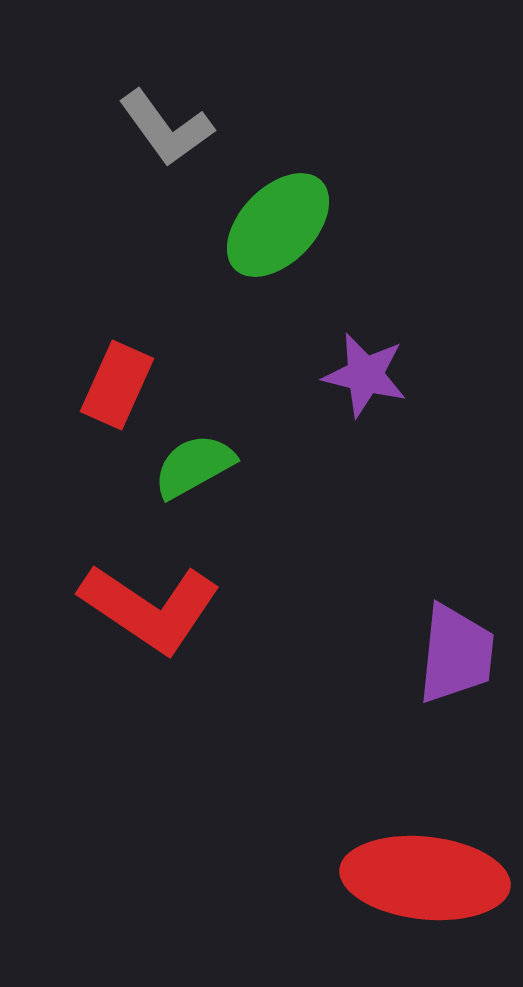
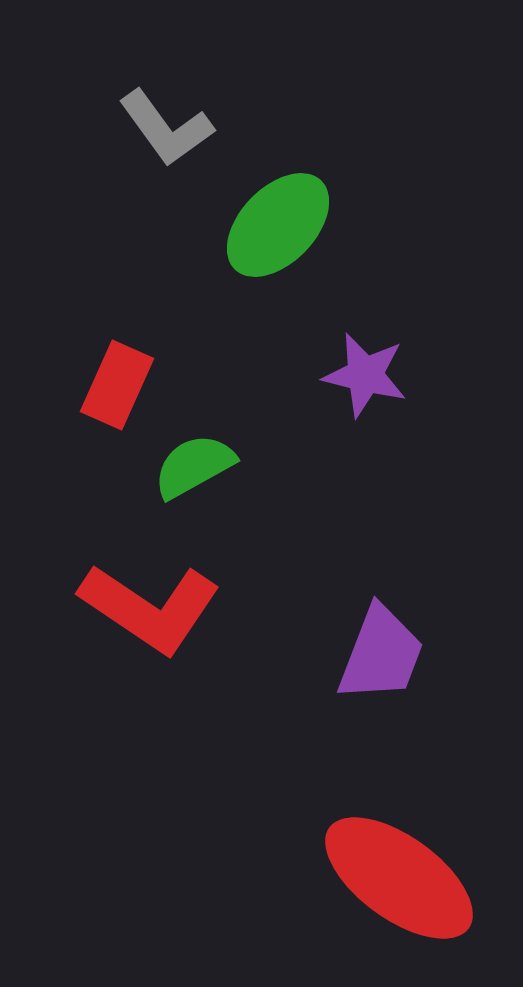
purple trapezoid: moved 75 px left; rotated 15 degrees clockwise
red ellipse: moved 26 px left; rotated 30 degrees clockwise
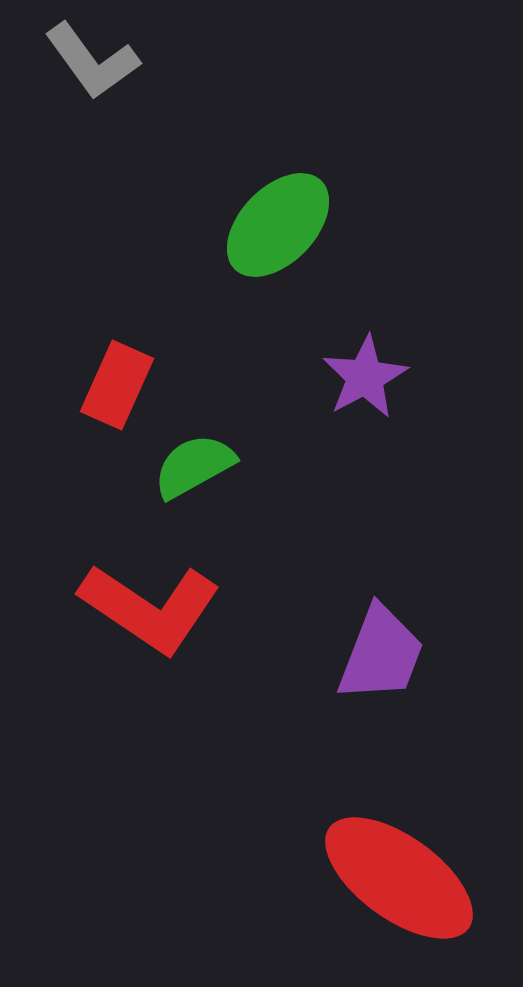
gray L-shape: moved 74 px left, 67 px up
purple star: moved 2 px down; rotated 30 degrees clockwise
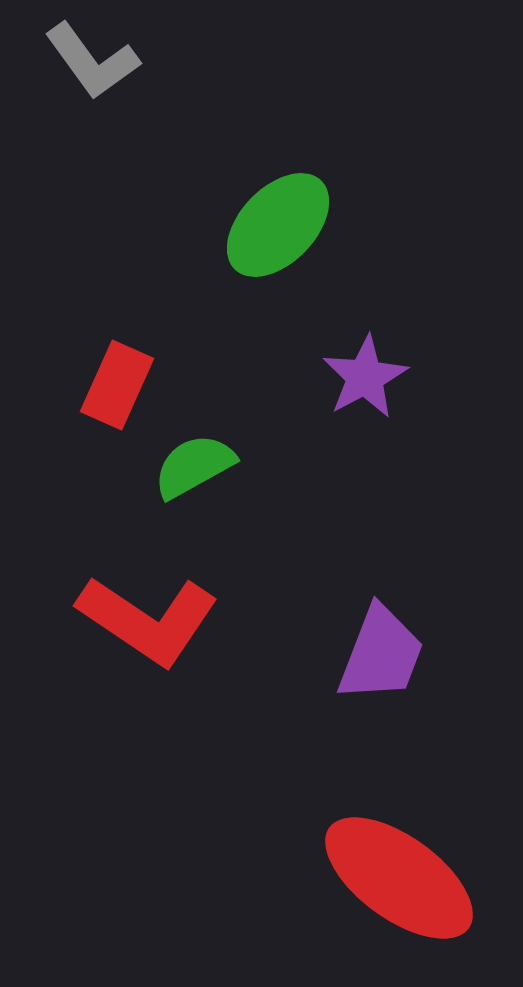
red L-shape: moved 2 px left, 12 px down
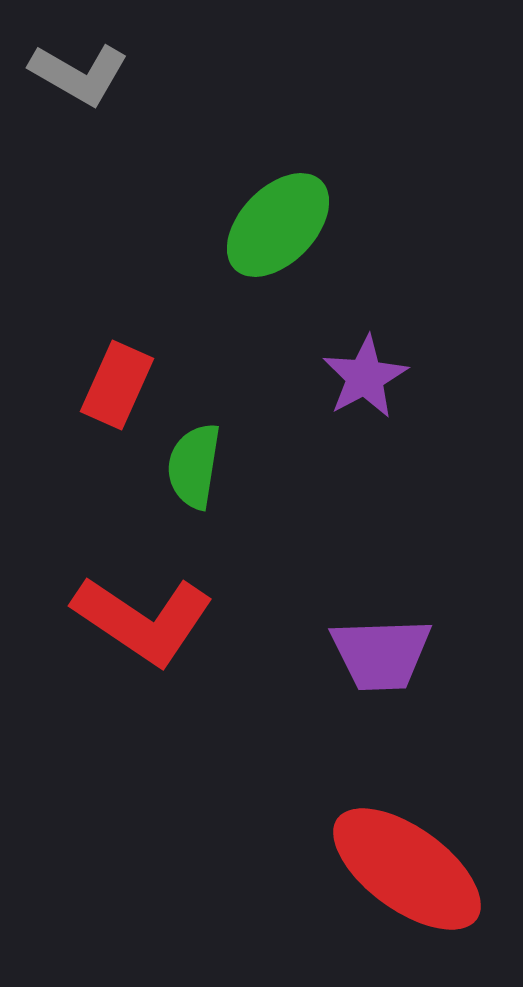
gray L-shape: moved 13 px left, 13 px down; rotated 24 degrees counterclockwise
green semicircle: rotated 52 degrees counterclockwise
red L-shape: moved 5 px left
purple trapezoid: rotated 67 degrees clockwise
red ellipse: moved 8 px right, 9 px up
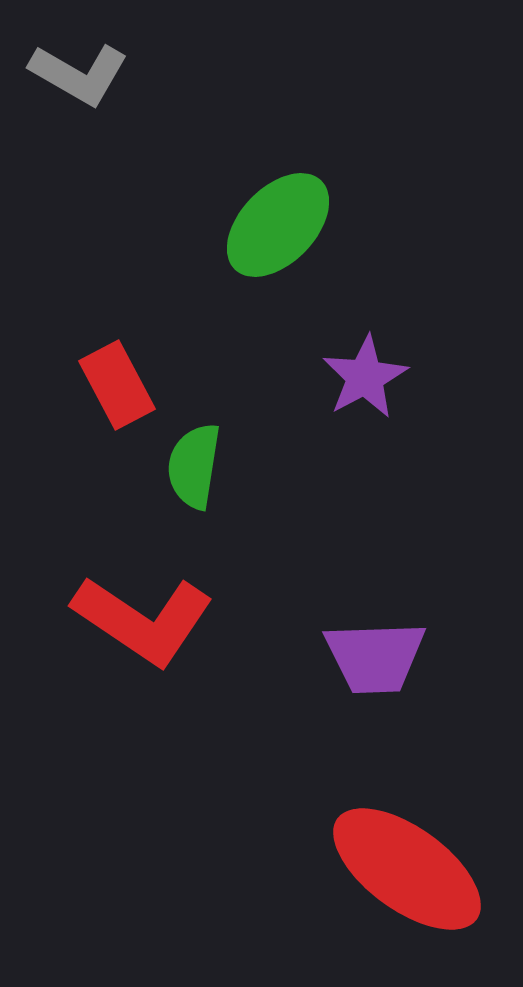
red rectangle: rotated 52 degrees counterclockwise
purple trapezoid: moved 6 px left, 3 px down
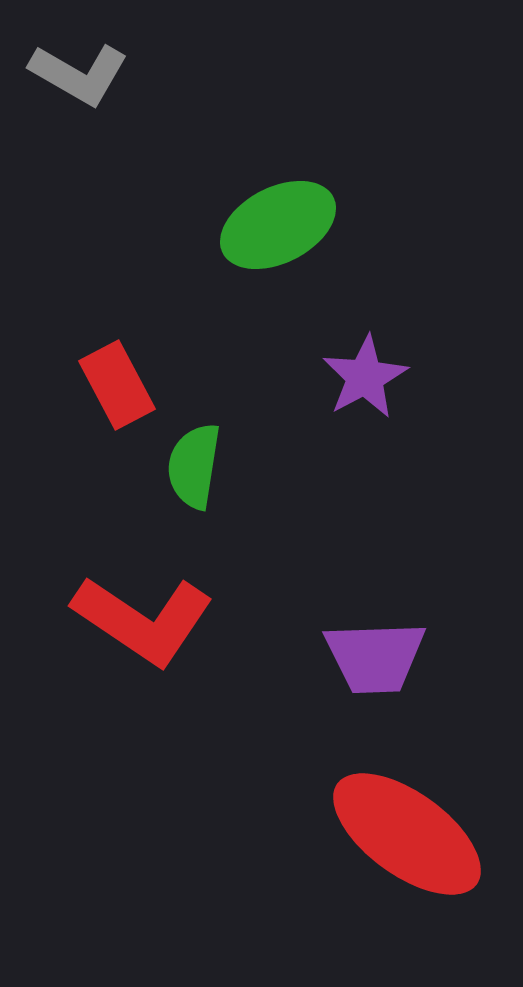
green ellipse: rotated 19 degrees clockwise
red ellipse: moved 35 px up
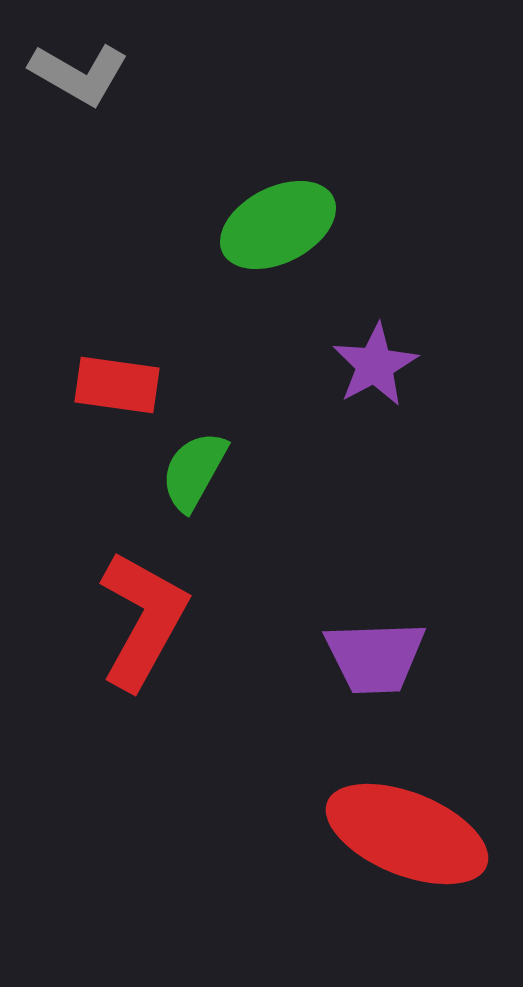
purple star: moved 10 px right, 12 px up
red rectangle: rotated 54 degrees counterclockwise
green semicircle: moved 5 px down; rotated 20 degrees clockwise
red L-shape: rotated 95 degrees counterclockwise
red ellipse: rotated 14 degrees counterclockwise
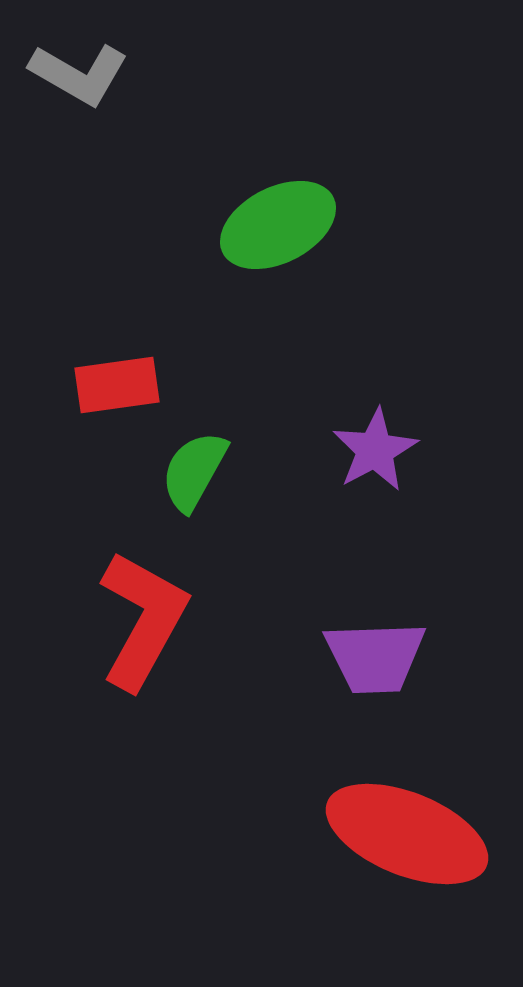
purple star: moved 85 px down
red rectangle: rotated 16 degrees counterclockwise
